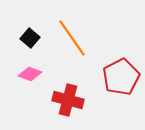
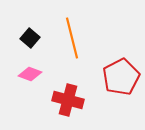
orange line: rotated 21 degrees clockwise
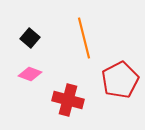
orange line: moved 12 px right
red pentagon: moved 1 px left, 3 px down
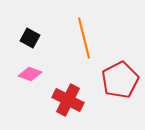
black square: rotated 12 degrees counterclockwise
red cross: rotated 12 degrees clockwise
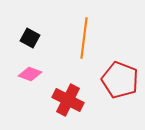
orange line: rotated 21 degrees clockwise
red pentagon: rotated 24 degrees counterclockwise
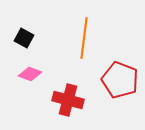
black square: moved 6 px left
red cross: rotated 12 degrees counterclockwise
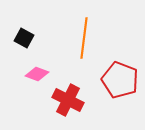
pink diamond: moved 7 px right
red cross: rotated 12 degrees clockwise
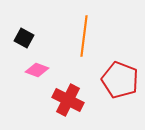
orange line: moved 2 px up
pink diamond: moved 4 px up
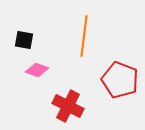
black square: moved 2 px down; rotated 18 degrees counterclockwise
red cross: moved 6 px down
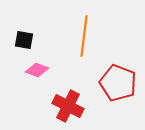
red pentagon: moved 2 px left, 3 px down
